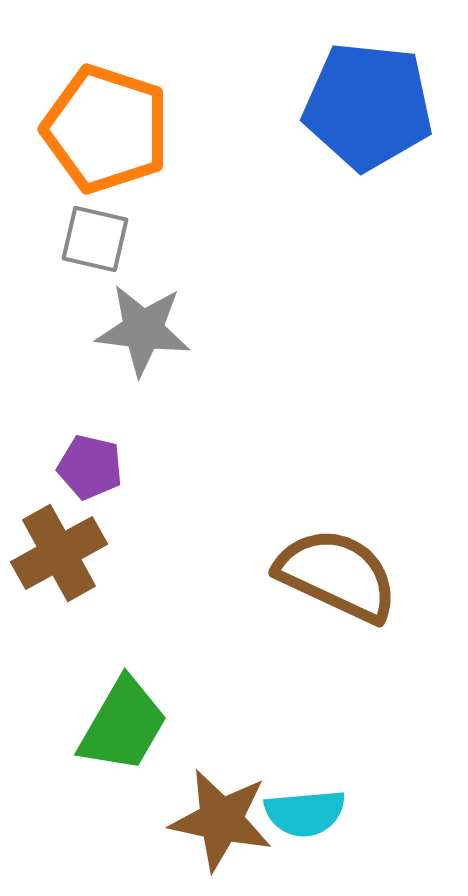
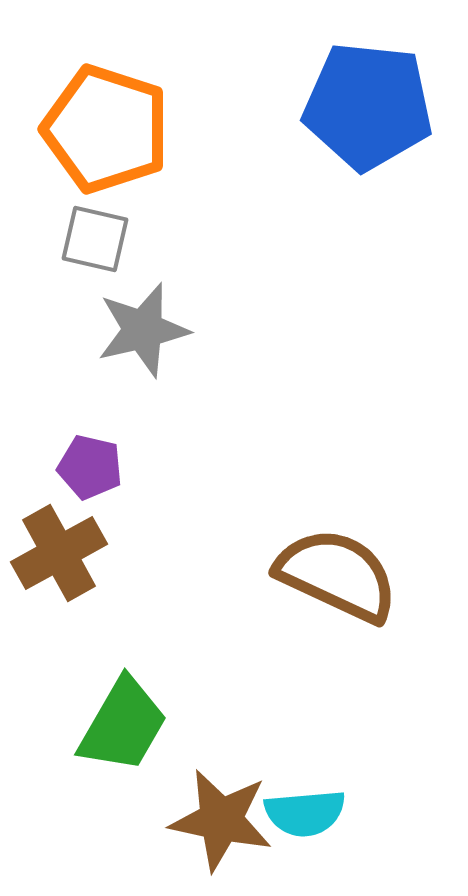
gray star: rotated 20 degrees counterclockwise
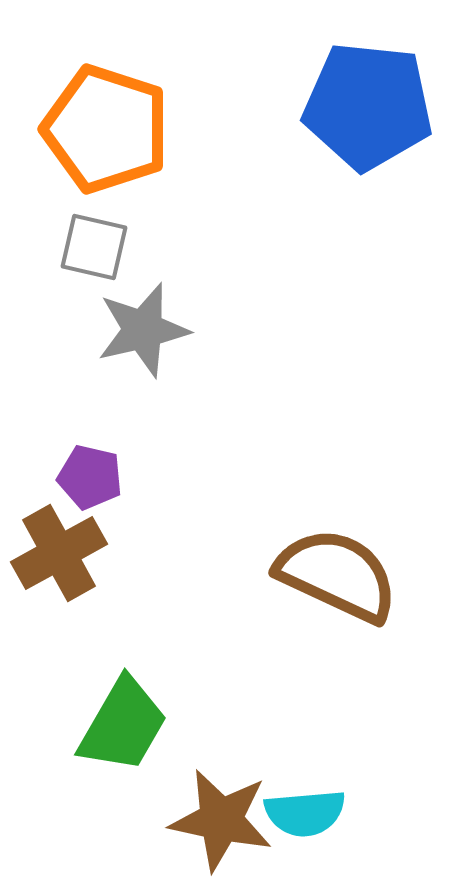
gray square: moved 1 px left, 8 px down
purple pentagon: moved 10 px down
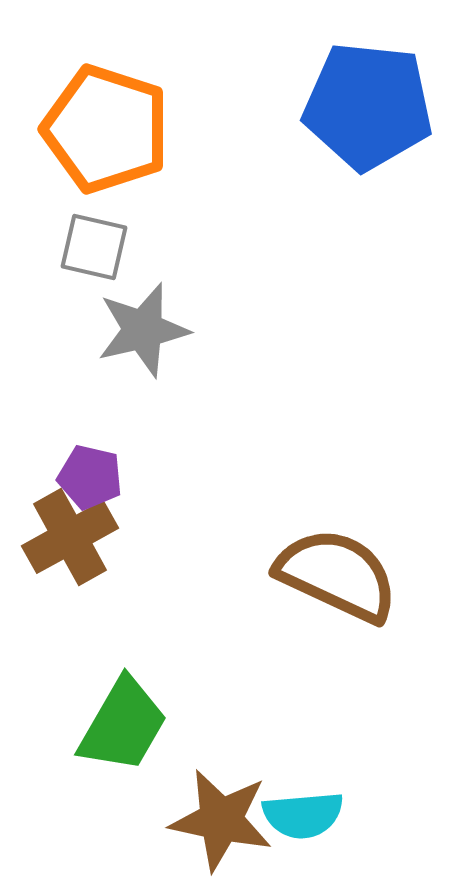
brown cross: moved 11 px right, 16 px up
cyan semicircle: moved 2 px left, 2 px down
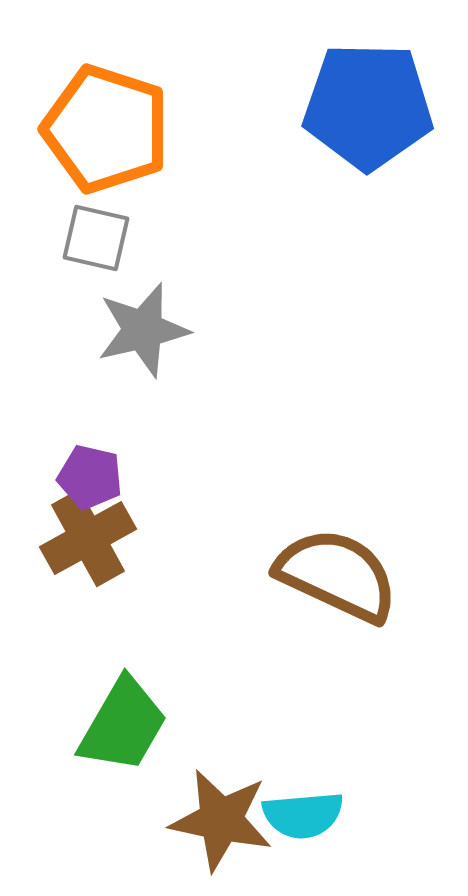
blue pentagon: rotated 5 degrees counterclockwise
gray square: moved 2 px right, 9 px up
brown cross: moved 18 px right, 1 px down
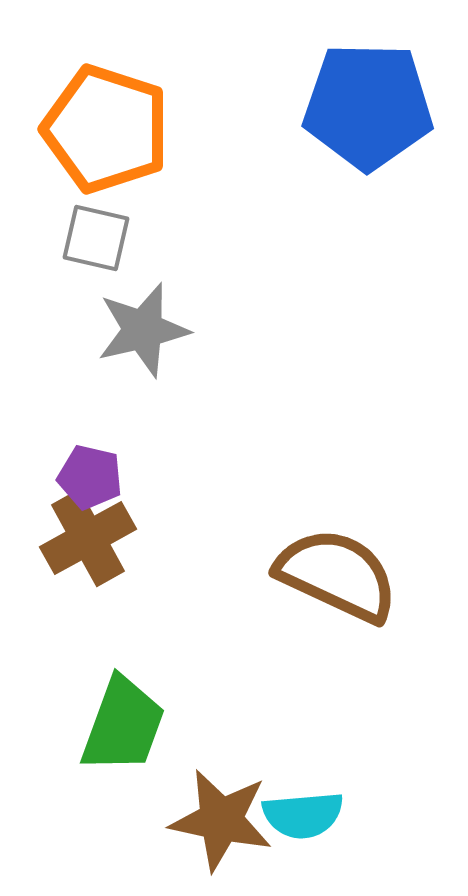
green trapezoid: rotated 10 degrees counterclockwise
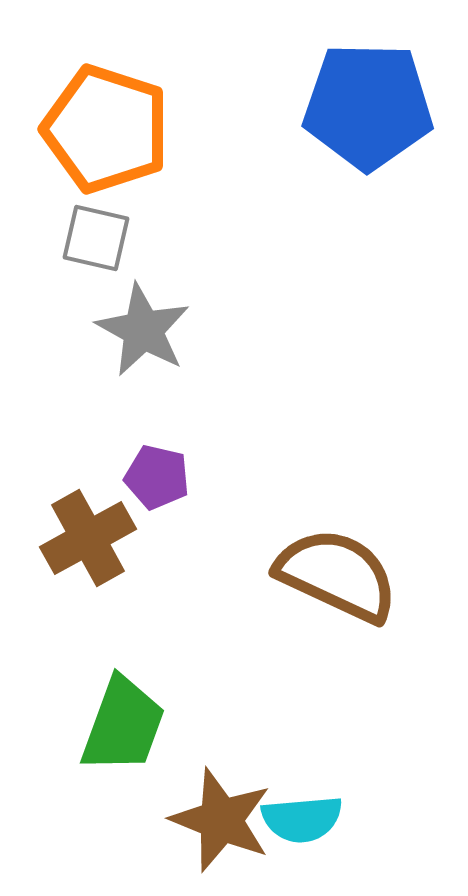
gray star: rotated 30 degrees counterclockwise
purple pentagon: moved 67 px right
cyan semicircle: moved 1 px left, 4 px down
brown star: rotated 10 degrees clockwise
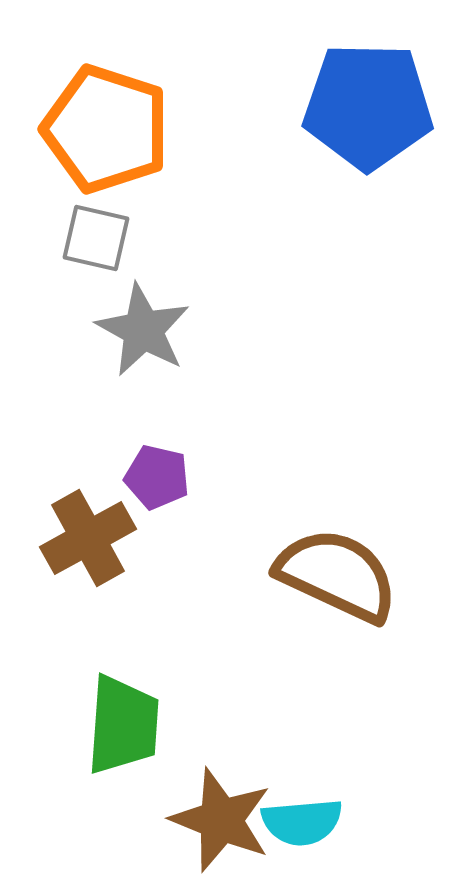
green trapezoid: rotated 16 degrees counterclockwise
cyan semicircle: moved 3 px down
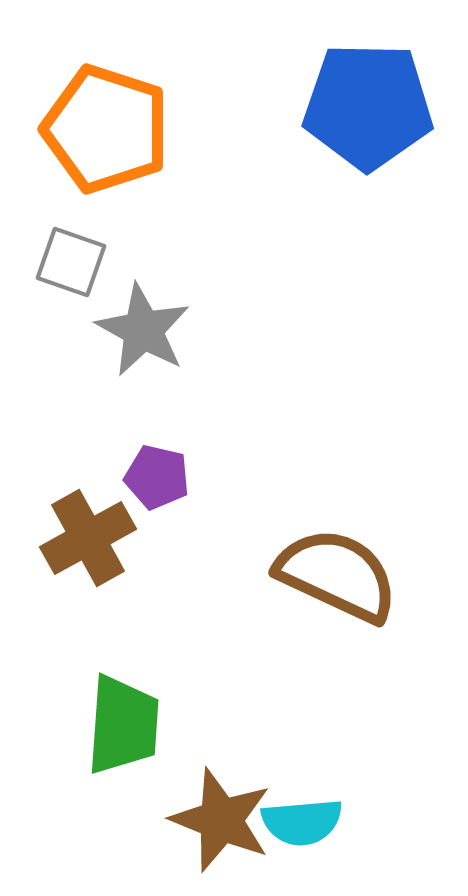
gray square: moved 25 px left, 24 px down; rotated 6 degrees clockwise
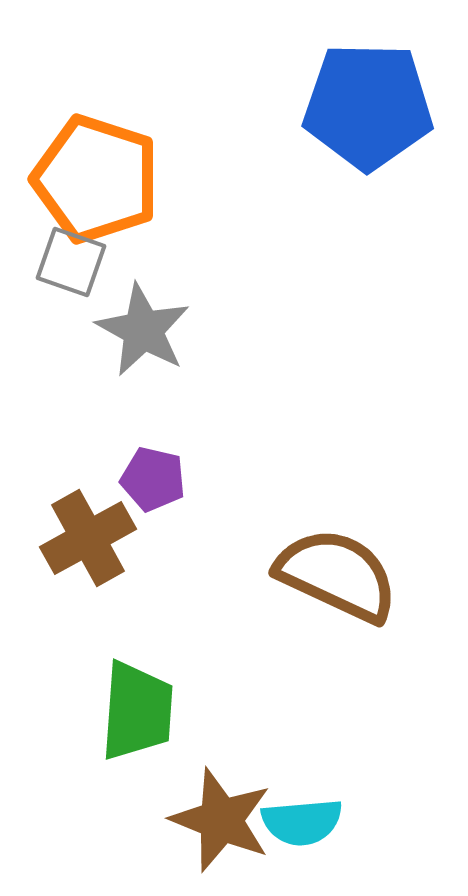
orange pentagon: moved 10 px left, 50 px down
purple pentagon: moved 4 px left, 2 px down
green trapezoid: moved 14 px right, 14 px up
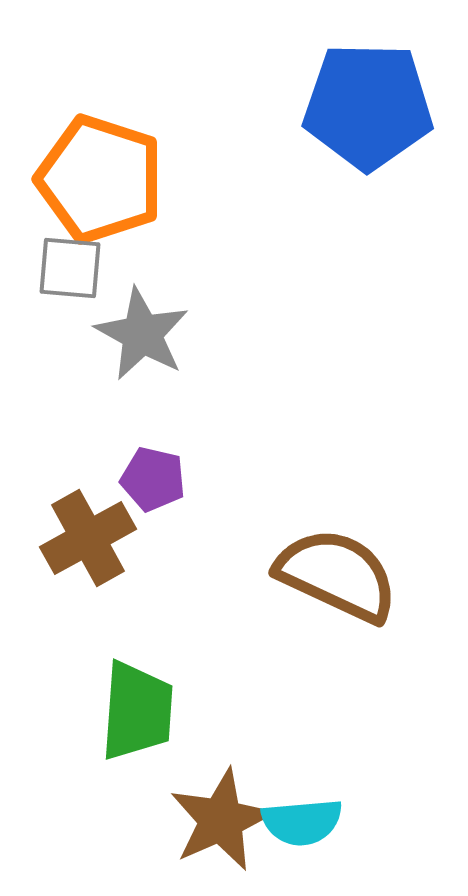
orange pentagon: moved 4 px right
gray square: moved 1 px left, 6 px down; rotated 14 degrees counterclockwise
gray star: moved 1 px left, 4 px down
brown star: rotated 26 degrees clockwise
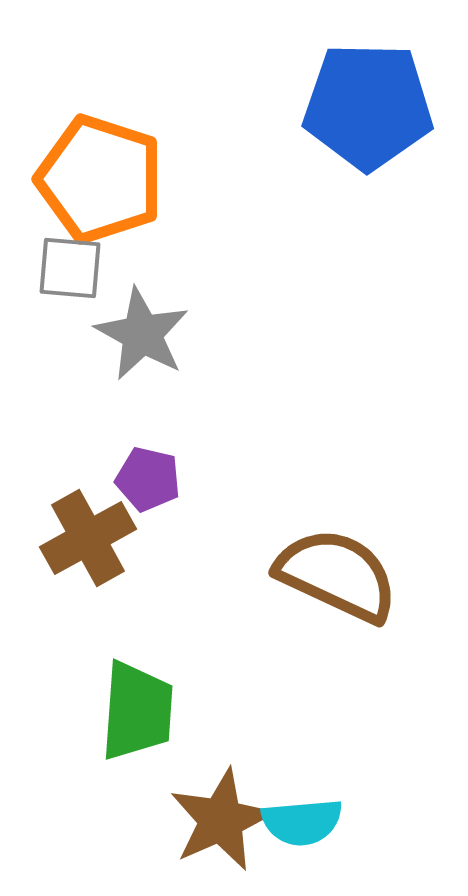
purple pentagon: moved 5 px left
